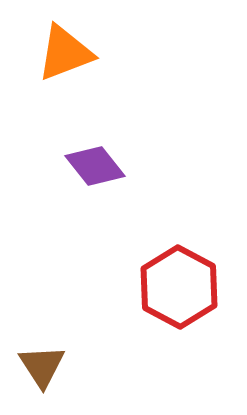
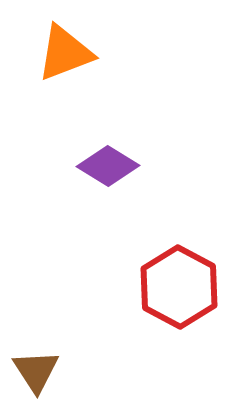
purple diamond: moved 13 px right; rotated 20 degrees counterclockwise
brown triangle: moved 6 px left, 5 px down
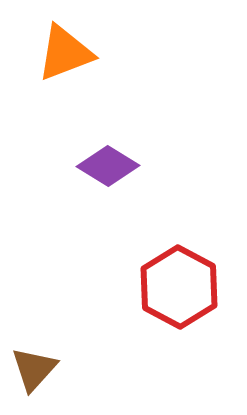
brown triangle: moved 2 px left, 2 px up; rotated 15 degrees clockwise
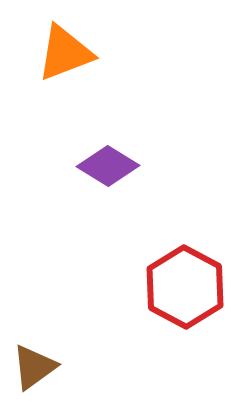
red hexagon: moved 6 px right
brown triangle: moved 2 px up; rotated 12 degrees clockwise
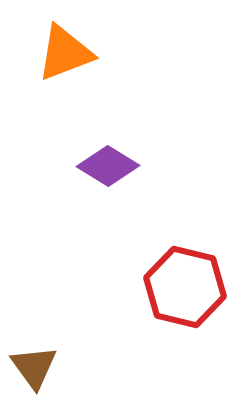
red hexagon: rotated 14 degrees counterclockwise
brown triangle: rotated 30 degrees counterclockwise
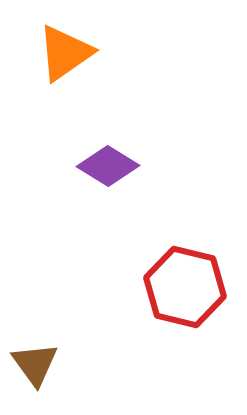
orange triangle: rotated 14 degrees counterclockwise
brown triangle: moved 1 px right, 3 px up
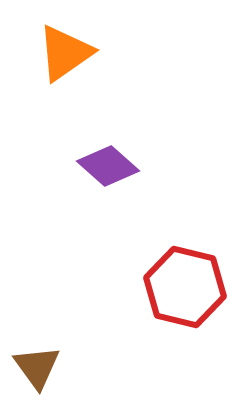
purple diamond: rotated 10 degrees clockwise
brown triangle: moved 2 px right, 3 px down
